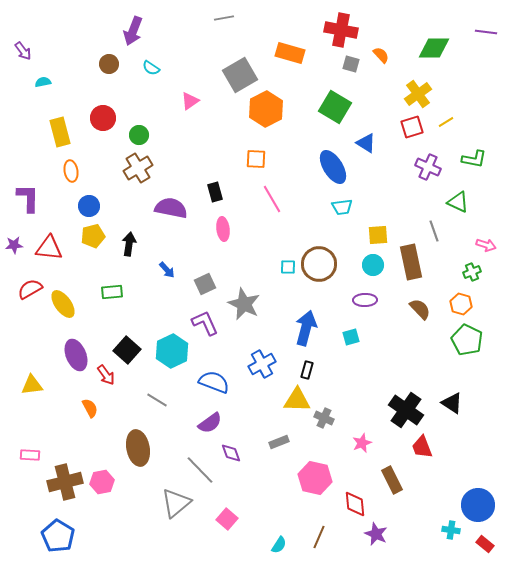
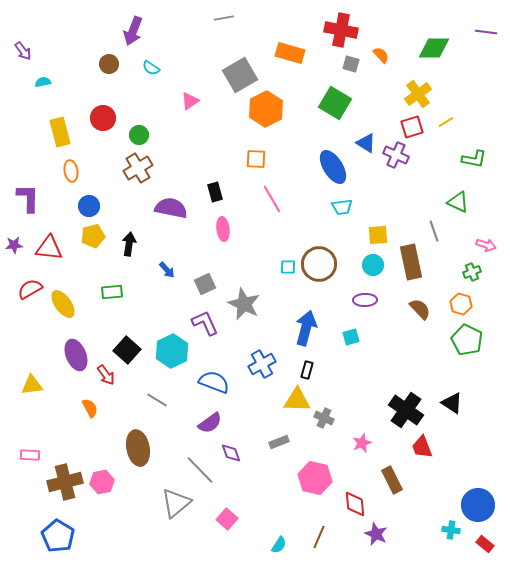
green square at (335, 107): moved 4 px up
purple cross at (428, 167): moved 32 px left, 12 px up
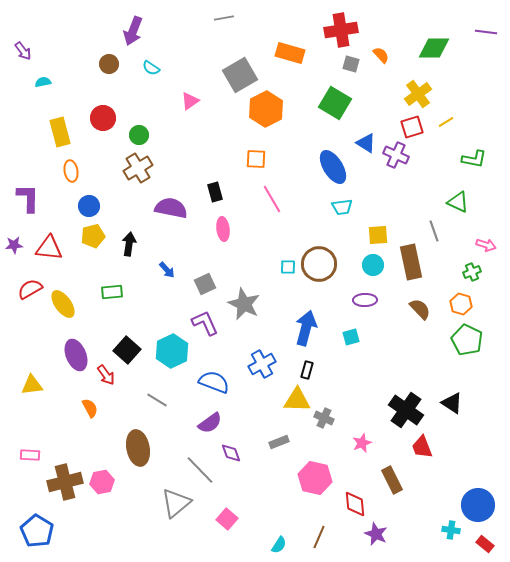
red cross at (341, 30): rotated 20 degrees counterclockwise
blue pentagon at (58, 536): moved 21 px left, 5 px up
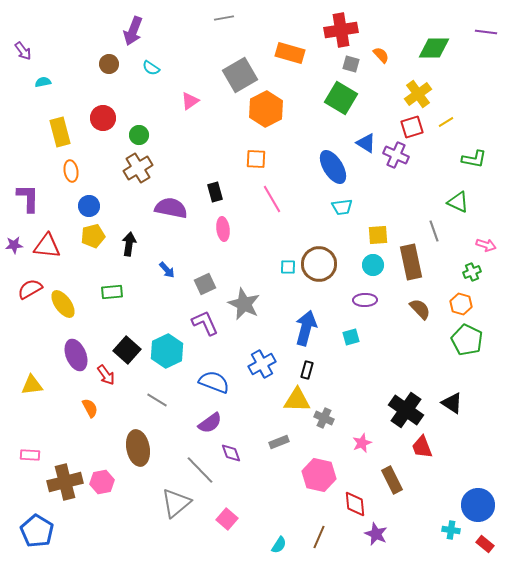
green square at (335, 103): moved 6 px right, 5 px up
red triangle at (49, 248): moved 2 px left, 2 px up
cyan hexagon at (172, 351): moved 5 px left
pink hexagon at (315, 478): moved 4 px right, 3 px up
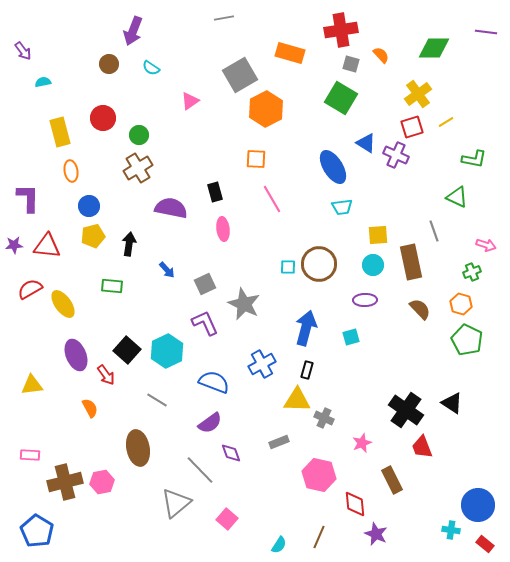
green triangle at (458, 202): moved 1 px left, 5 px up
green rectangle at (112, 292): moved 6 px up; rotated 10 degrees clockwise
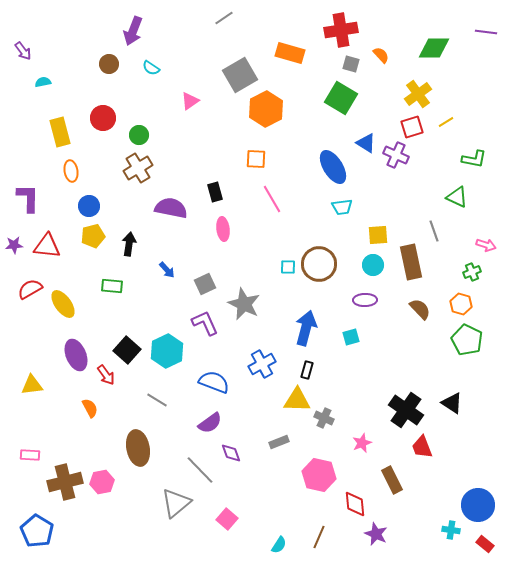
gray line at (224, 18): rotated 24 degrees counterclockwise
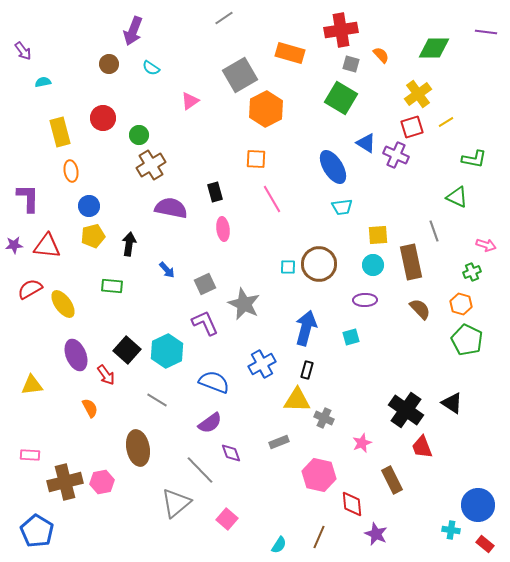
brown cross at (138, 168): moved 13 px right, 3 px up
red diamond at (355, 504): moved 3 px left
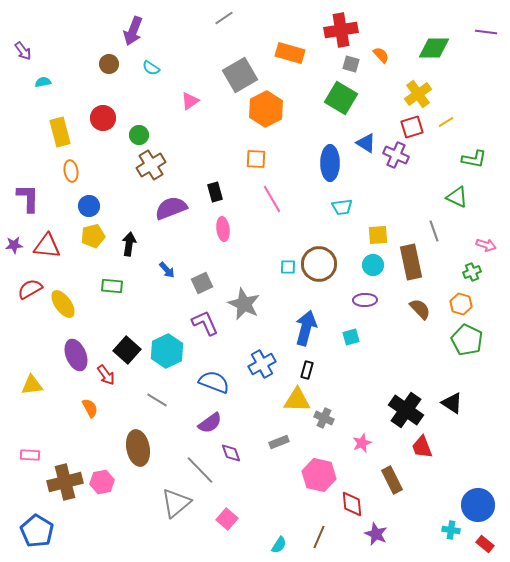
blue ellipse at (333, 167): moved 3 px left, 4 px up; rotated 32 degrees clockwise
purple semicircle at (171, 208): rotated 32 degrees counterclockwise
gray square at (205, 284): moved 3 px left, 1 px up
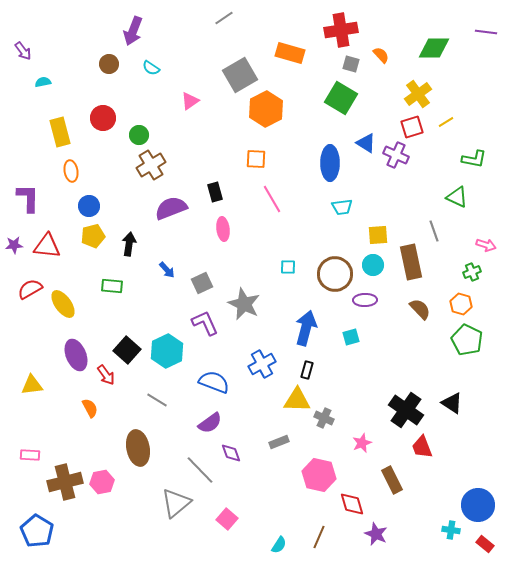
brown circle at (319, 264): moved 16 px right, 10 px down
red diamond at (352, 504): rotated 12 degrees counterclockwise
